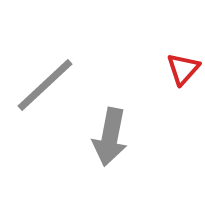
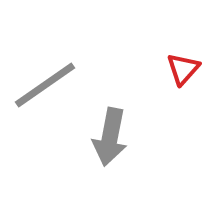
gray line: rotated 8 degrees clockwise
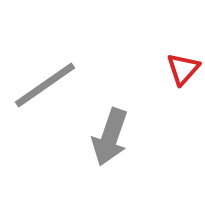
gray arrow: rotated 8 degrees clockwise
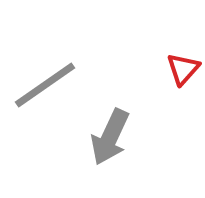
gray arrow: rotated 6 degrees clockwise
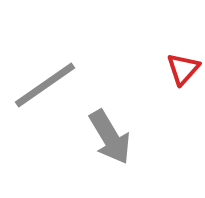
gray arrow: rotated 56 degrees counterclockwise
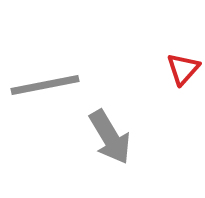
gray line: rotated 24 degrees clockwise
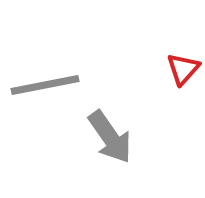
gray arrow: rotated 4 degrees counterclockwise
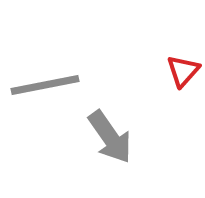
red triangle: moved 2 px down
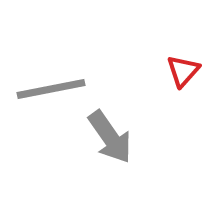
gray line: moved 6 px right, 4 px down
